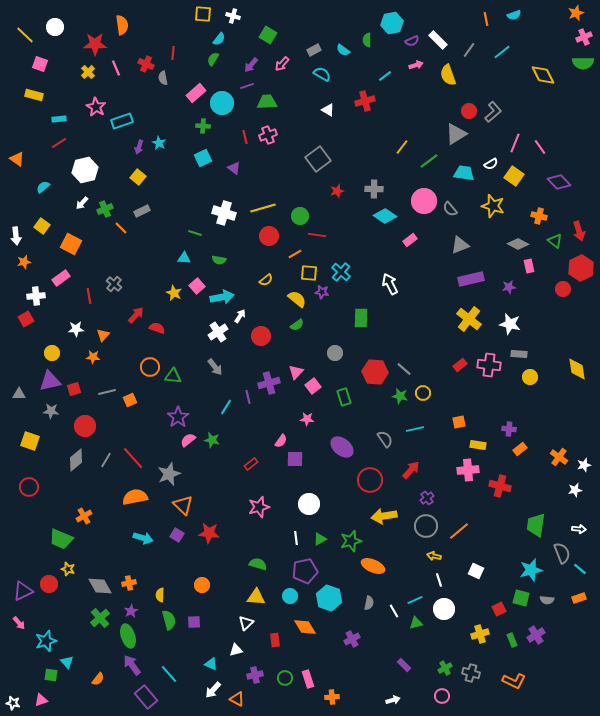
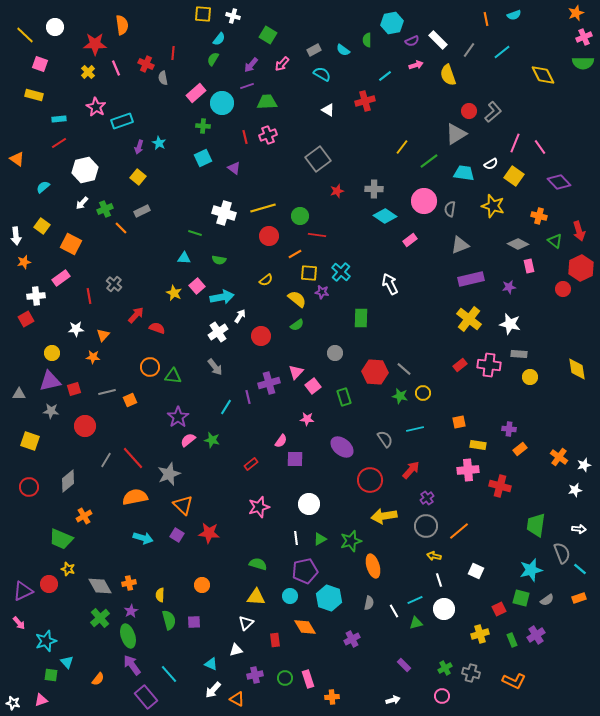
gray semicircle at (450, 209): rotated 49 degrees clockwise
gray diamond at (76, 460): moved 8 px left, 21 px down
orange ellipse at (373, 566): rotated 50 degrees clockwise
gray semicircle at (547, 600): rotated 40 degrees counterclockwise
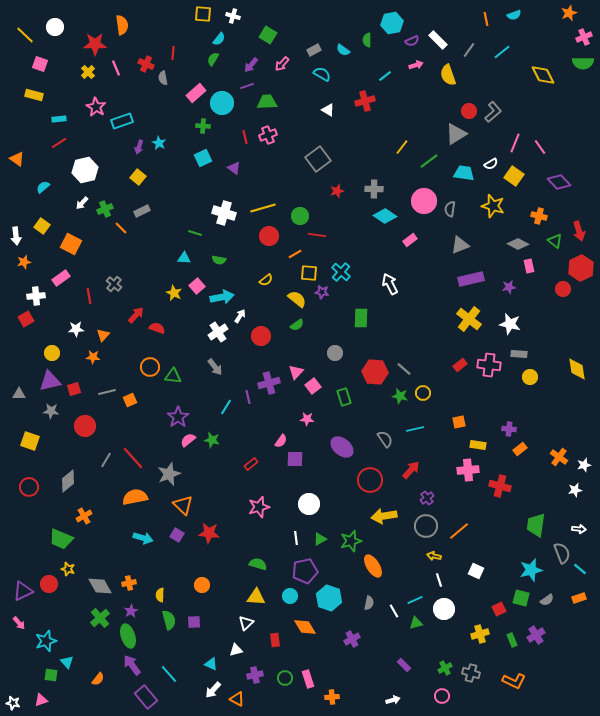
orange star at (576, 13): moved 7 px left
orange ellipse at (373, 566): rotated 15 degrees counterclockwise
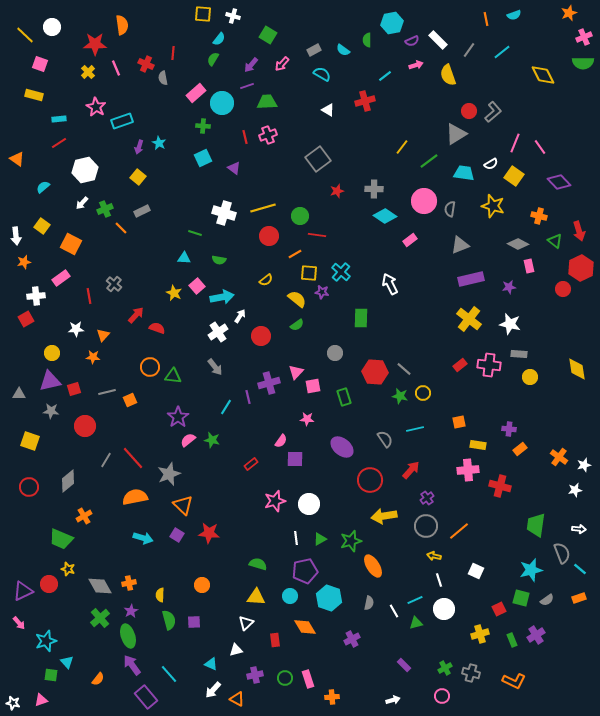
white circle at (55, 27): moved 3 px left
pink square at (313, 386): rotated 28 degrees clockwise
pink star at (259, 507): moved 16 px right, 6 px up
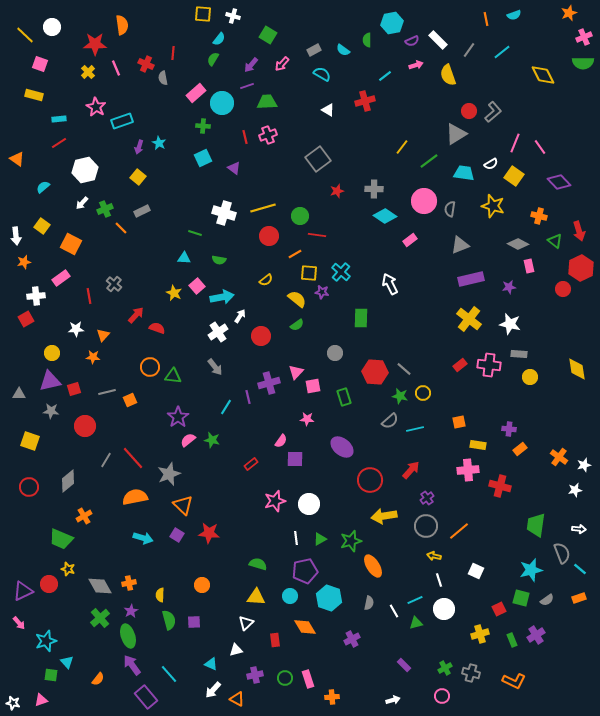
gray semicircle at (385, 439): moved 5 px right, 18 px up; rotated 84 degrees clockwise
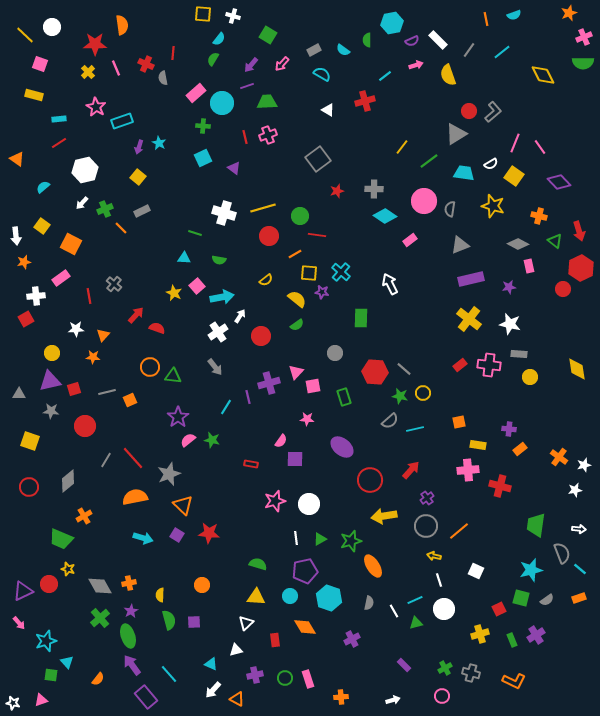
red rectangle at (251, 464): rotated 48 degrees clockwise
orange cross at (332, 697): moved 9 px right
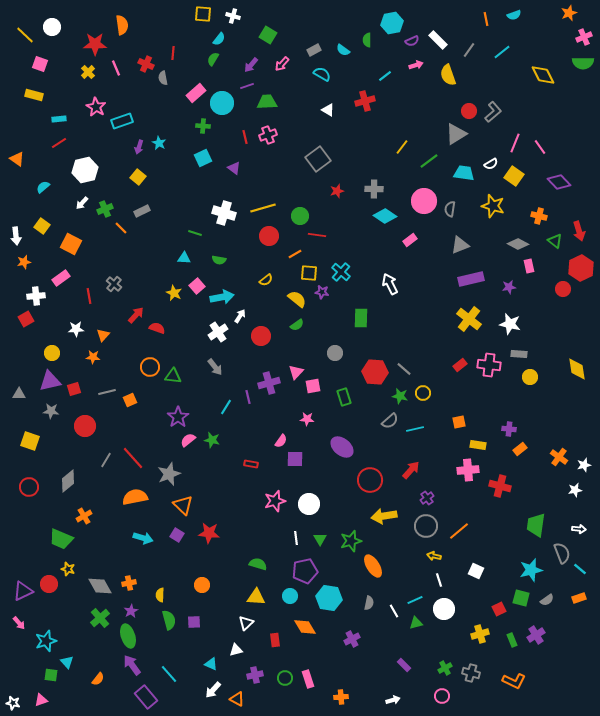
green triangle at (320, 539): rotated 32 degrees counterclockwise
cyan hexagon at (329, 598): rotated 10 degrees counterclockwise
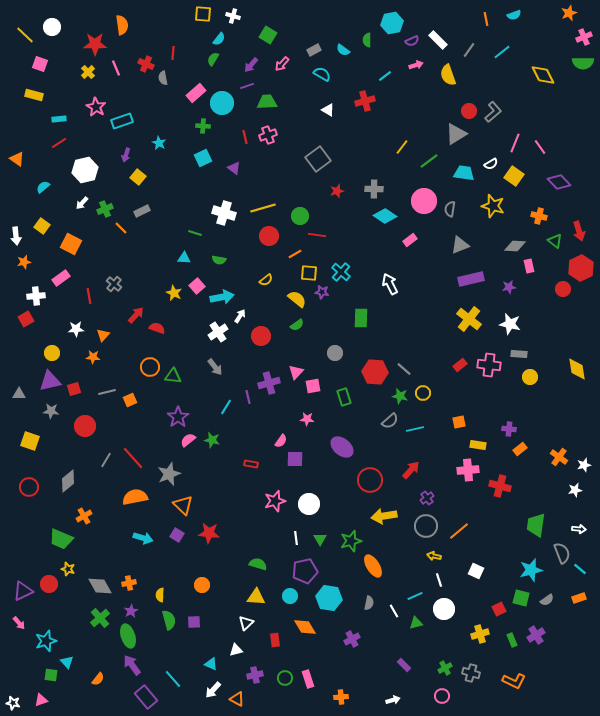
purple arrow at (139, 147): moved 13 px left, 8 px down
gray diamond at (518, 244): moved 3 px left, 2 px down; rotated 25 degrees counterclockwise
cyan line at (415, 600): moved 4 px up
cyan line at (169, 674): moved 4 px right, 5 px down
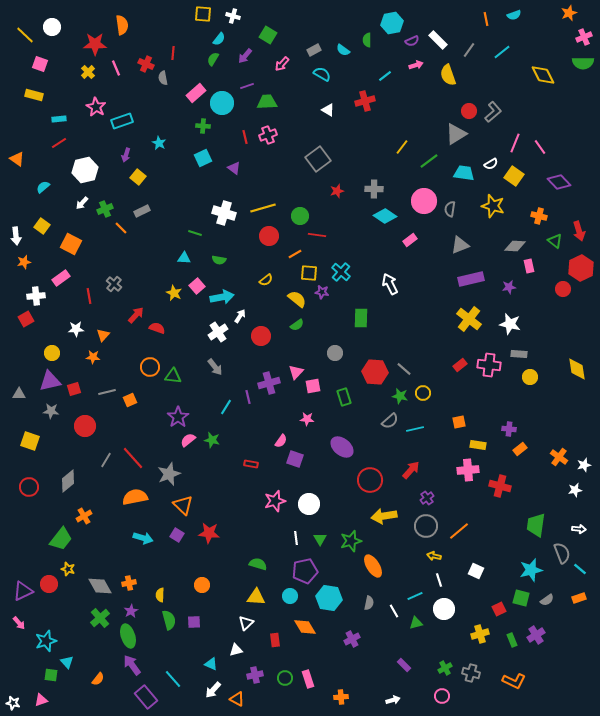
purple arrow at (251, 65): moved 6 px left, 9 px up
purple square at (295, 459): rotated 18 degrees clockwise
green trapezoid at (61, 539): rotated 75 degrees counterclockwise
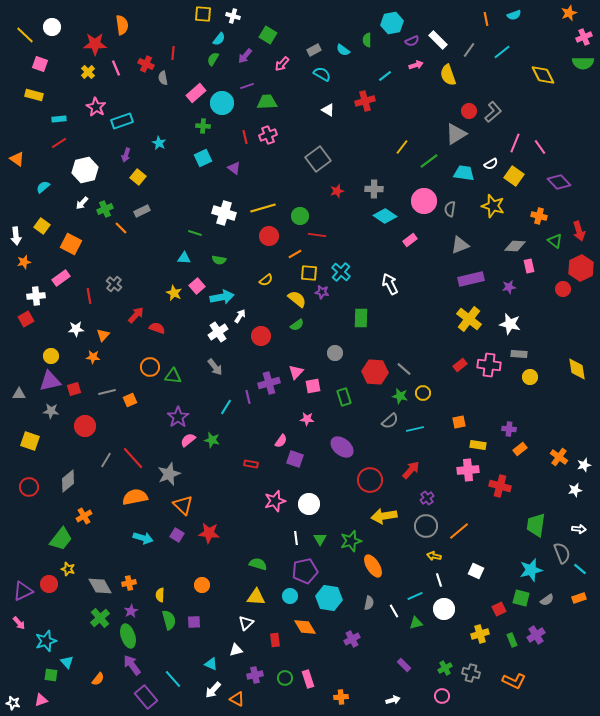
yellow circle at (52, 353): moved 1 px left, 3 px down
